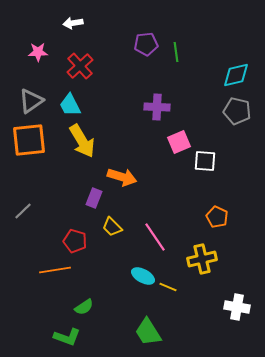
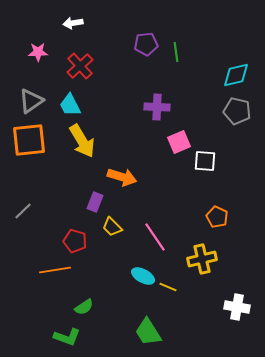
purple rectangle: moved 1 px right, 4 px down
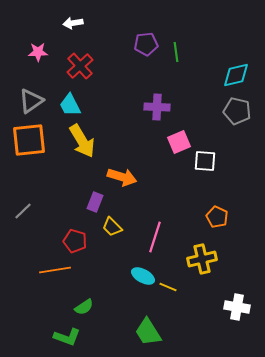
pink line: rotated 52 degrees clockwise
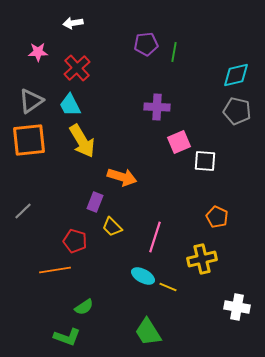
green line: moved 2 px left; rotated 18 degrees clockwise
red cross: moved 3 px left, 2 px down
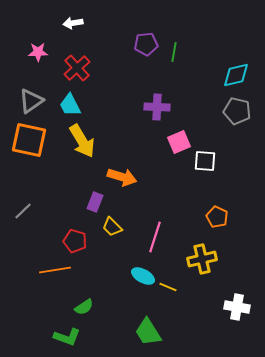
orange square: rotated 18 degrees clockwise
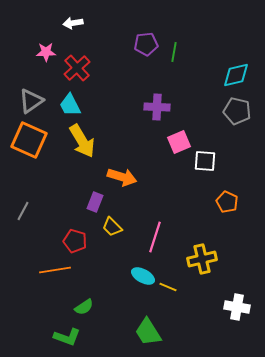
pink star: moved 8 px right
orange square: rotated 12 degrees clockwise
gray line: rotated 18 degrees counterclockwise
orange pentagon: moved 10 px right, 15 px up
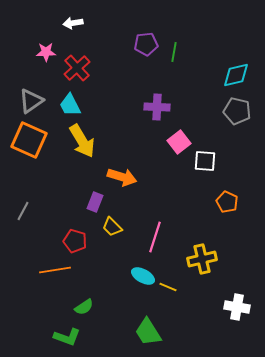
pink square: rotated 15 degrees counterclockwise
